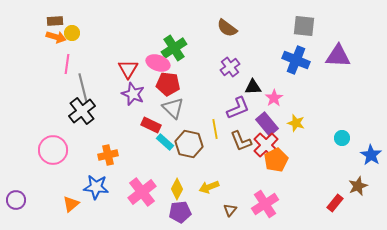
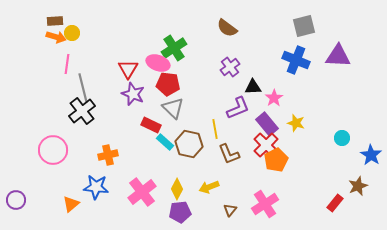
gray square at (304, 26): rotated 20 degrees counterclockwise
brown L-shape at (241, 141): moved 12 px left, 13 px down
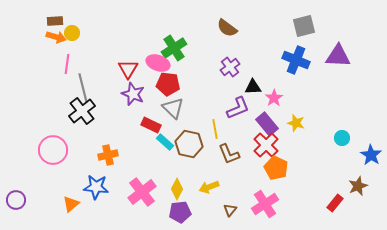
orange pentagon at (276, 160): moved 8 px down; rotated 20 degrees counterclockwise
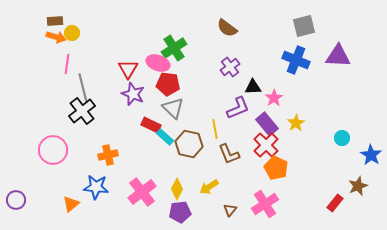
yellow star at (296, 123): rotated 24 degrees clockwise
cyan rectangle at (165, 142): moved 5 px up
yellow arrow at (209, 187): rotated 12 degrees counterclockwise
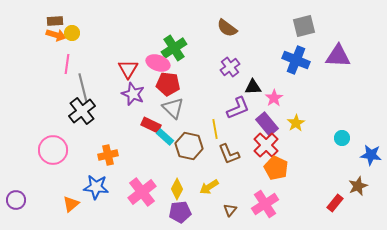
orange arrow at (56, 37): moved 2 px up
brown hexagon at (189, 144): moved 2 px down
blue star at (371, 155): rotated 25 degrees counterclockwise
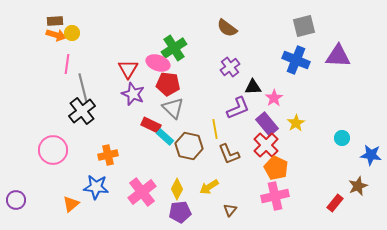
pink cross at (265, 204): moved 10 px right, 8 px up; rotated 20 degrees clockwise
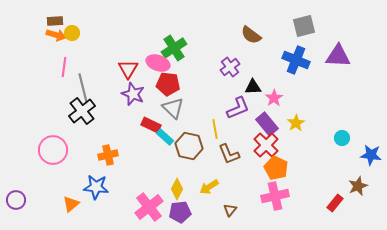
brown semicircle at (227, 28): moved 24 px right, 7 px down
pink line at (67, 64): moved 3 px left, 3 px down
pink cross at (142, 192): moved 7 px right, 15 px down
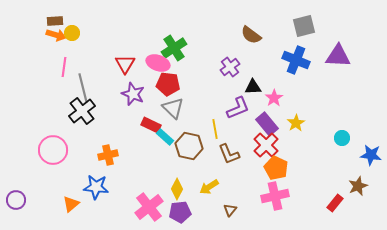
red triangle at (128, 69): moved 3 px left, 5 px up
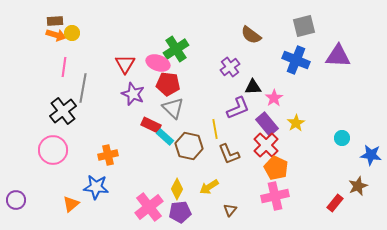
green cross at (174, 48): moved 2 px right, 1 px down
gray line at (83, 88): rotated 24 degrees clockwise
black cross at (82, 111): moved 19 px left
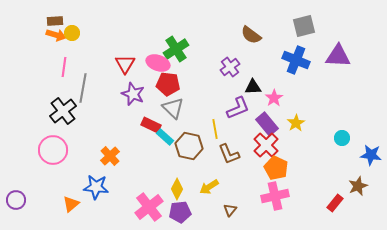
orange cross at (108, 155): moved 2 px right, 1 px down; rotated 30 degrees counterclockwise
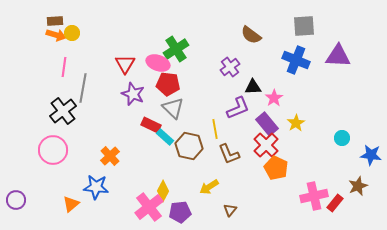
gray square at (304, 26): rotated 10 degrees clockwise
yellow diamond at (177, 189): moved 14 px left, 2 px down
pink cross at (275, 196): moved 39 px right
